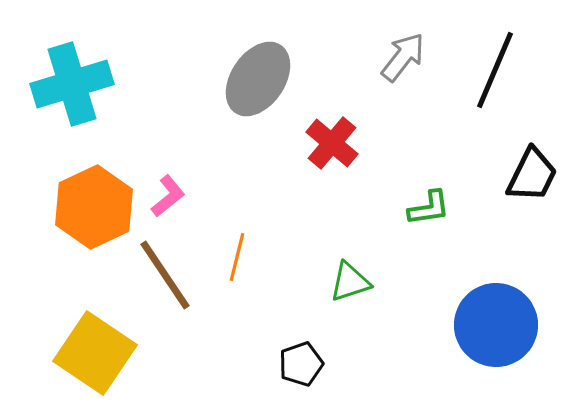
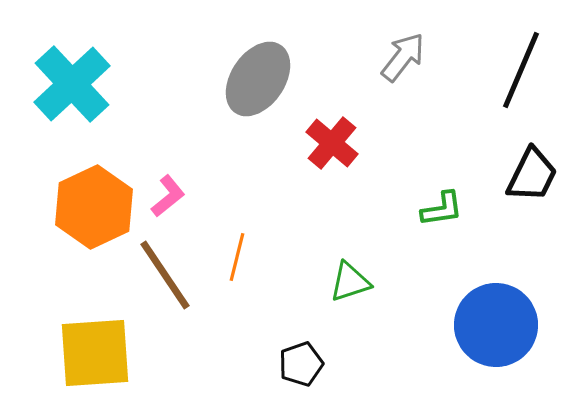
black line: moved 26 px right
cyan cross: rotated 26 degrees counterclockwise
green L-shape: moved 13 px right, 1 px down
yellow square: rotated 38 degrees counterclockwise
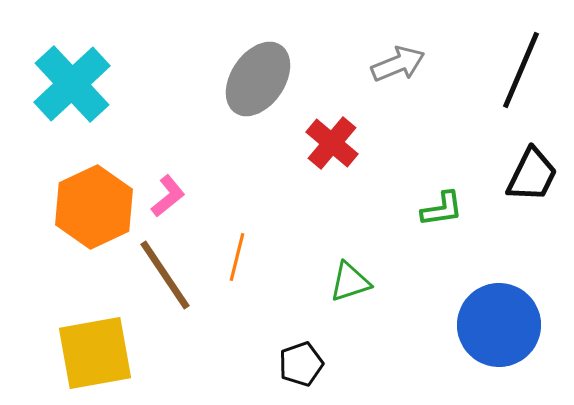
gray arrow: moved 5 px left, 7 px down; rotated 30 degrees clockwise
blue circle: moved 3 px right
yellow square: rotated 6 degrees counterclockwise
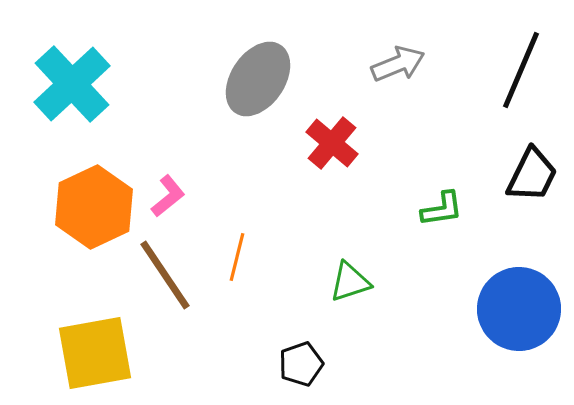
blue circle: moved 20 px right, 16 px up
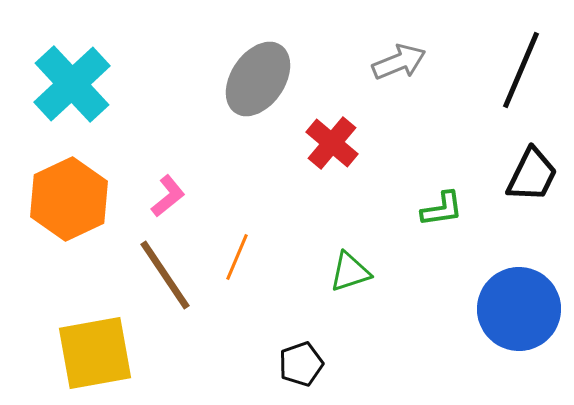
gray arrow: moved 1 px right, 2 px up
orange hexagon: moved 25 px left, 8 px up
orange line: rotated 9 degrees clockwise
green triangle: moved 10 px up
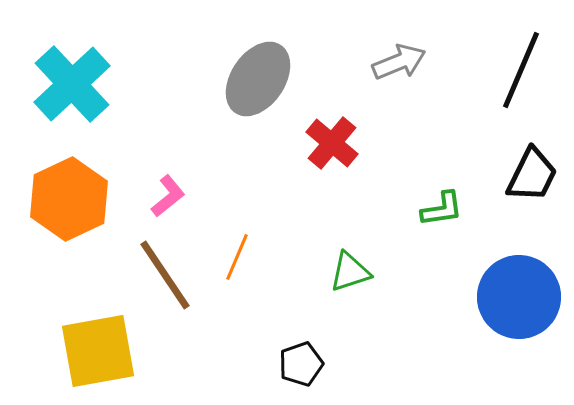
blue circle: moved 12 px up
yellow square: moved 3 px right, 2 px up
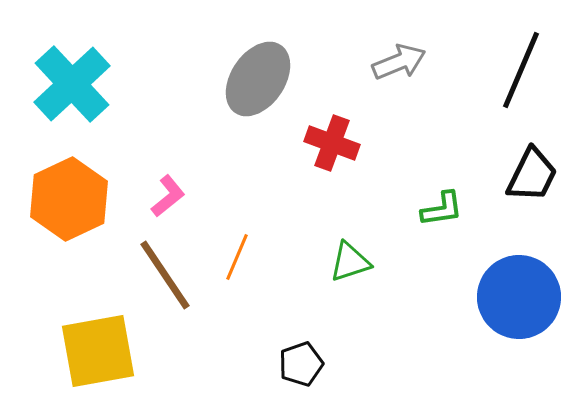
red cross: rotated 20 degrees counterclockwise
green triangle: moved 10 px up
